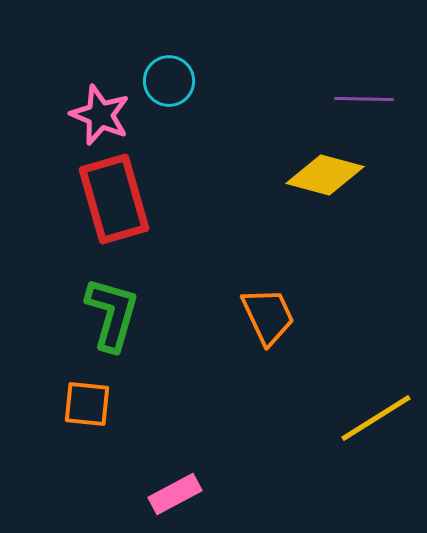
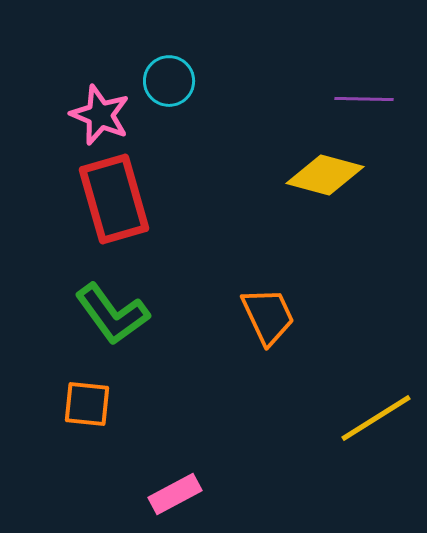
green L-shape: rotated 128 degrees clockwise
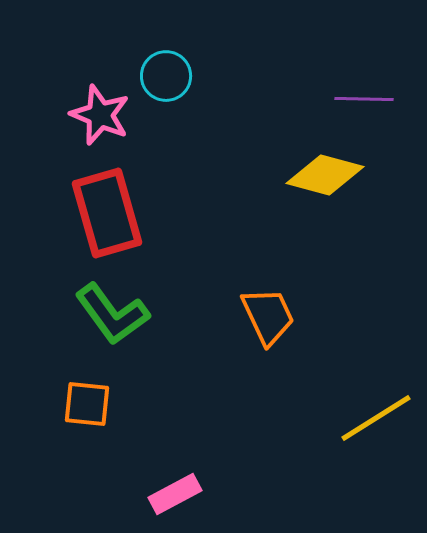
cyan circle: moved 3 px left, 5 px up
red rectangle: moved 7 px left, 14 px down
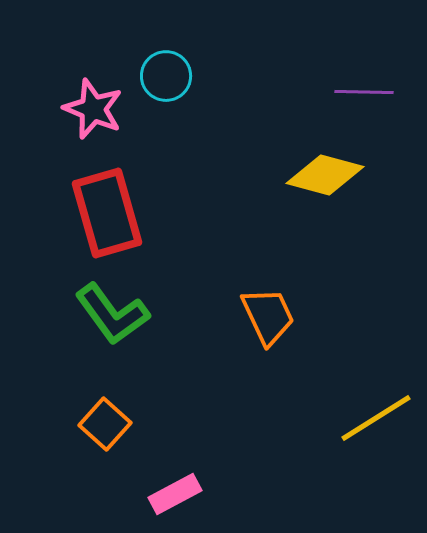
purple line: moved 7 px up
pink star: moved 7 px left, 6 px up
orange square: moved 18 px right, 20 px down; rotated 36 degrees clockwise
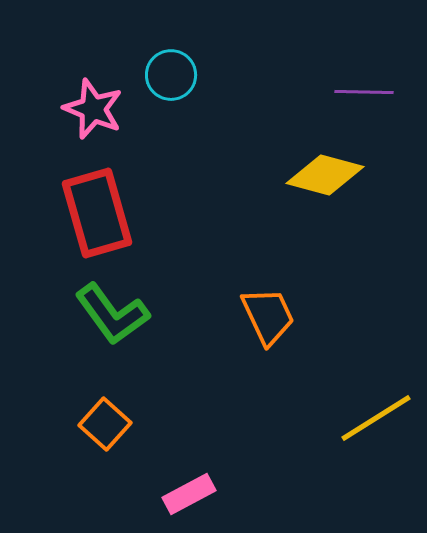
cyan circle: moved 5 px right, 1 px up
red rectangle: moved 10 px left
pink rectangle: moved 14 px right
